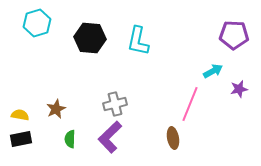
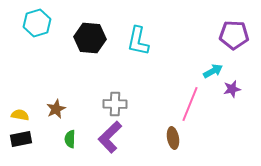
purple star: moved 7 px left
gray cross: rotated 15 degrees clockwise
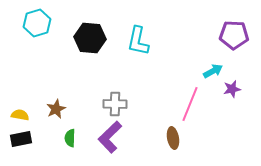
green semicircle: moved 1 px up
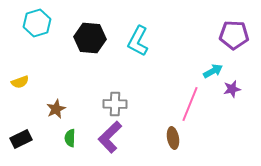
cyan L-shape: rotated 16 degrees clockwise
yellow semicircle: moved 33 px up; rotated 150 degrees clockwise
black rectangle: rotated 15 degrees counterclockwise
